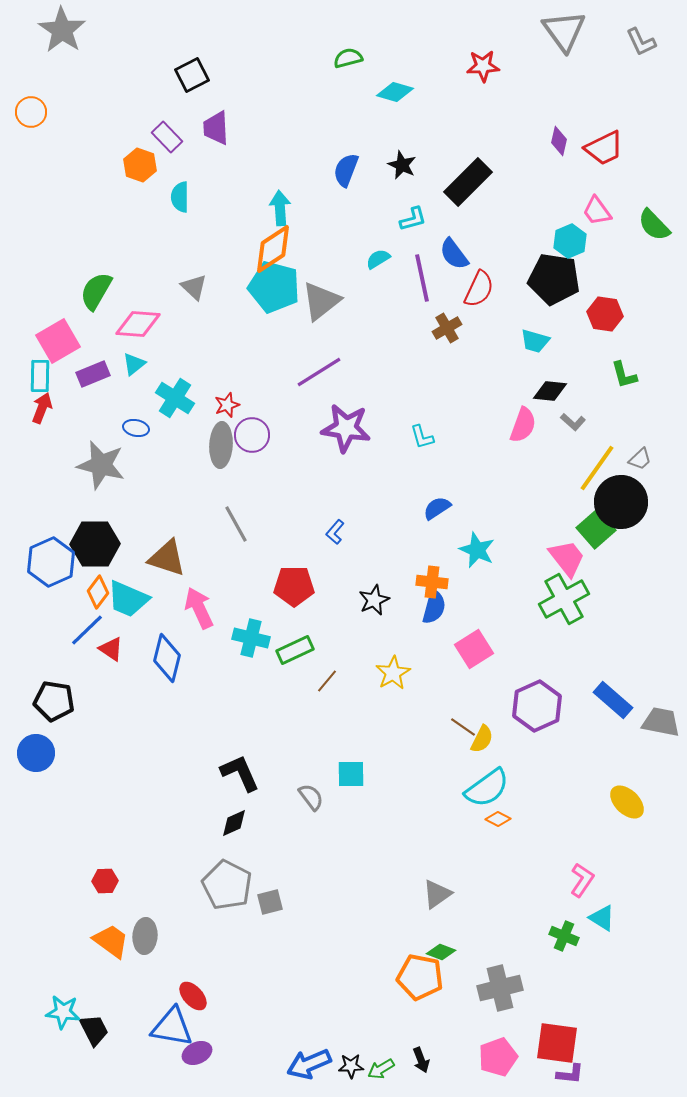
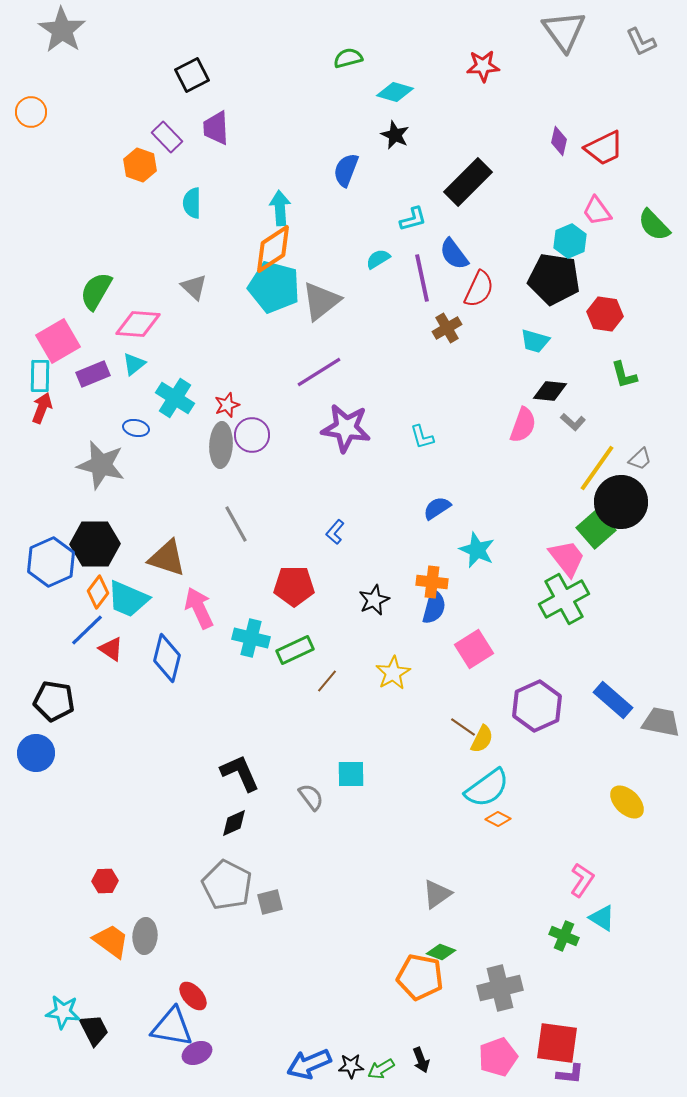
black star at (402, 165): moved 7 px left, 30 px up
cyan semicircle at (180, 197): moved 12 px right, 6 px down
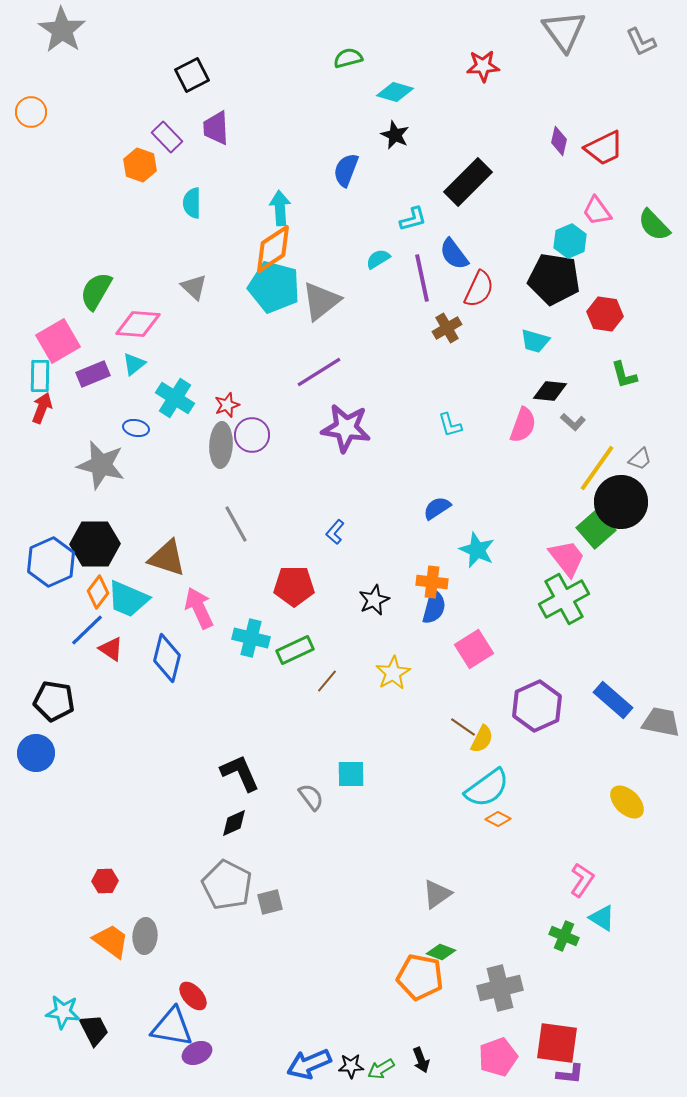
cyan L-shape at (422, 437): moved 28 px right, 12 px up
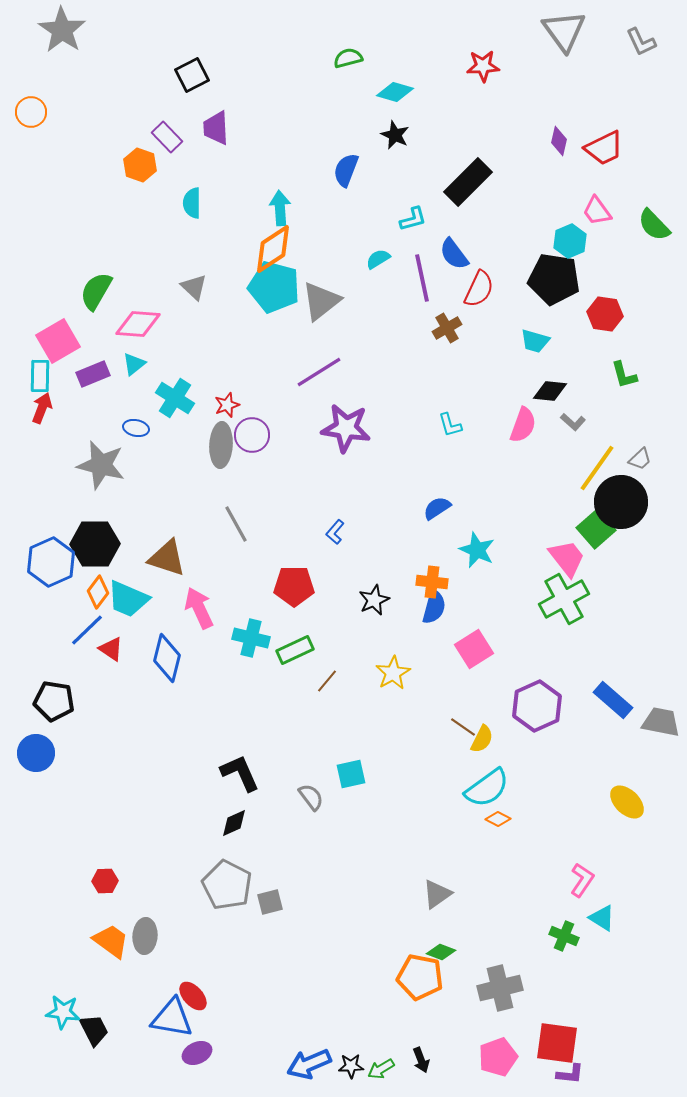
cyan square at (351, 774): rotated 12 degrees counterclockwise
blue triangle at (172, 1027): moved 9 px up
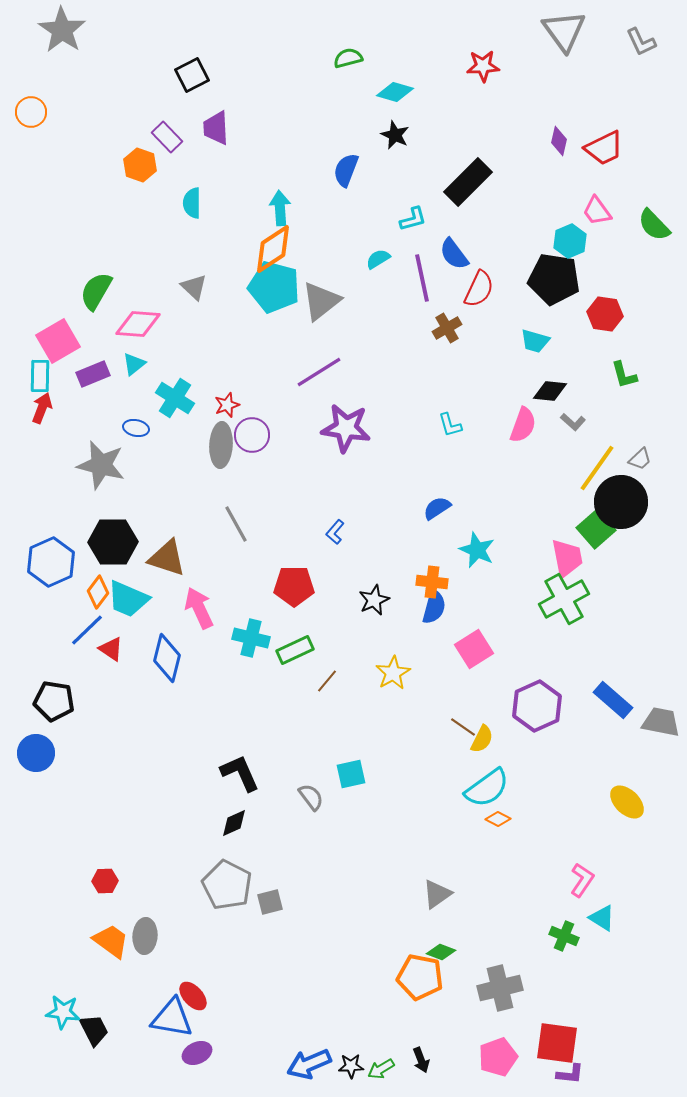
black hexagon at (95, 544): moved 18 px right, 2 px up
pink trapezoid at (567, 558): rotated 27 degrees clockwise
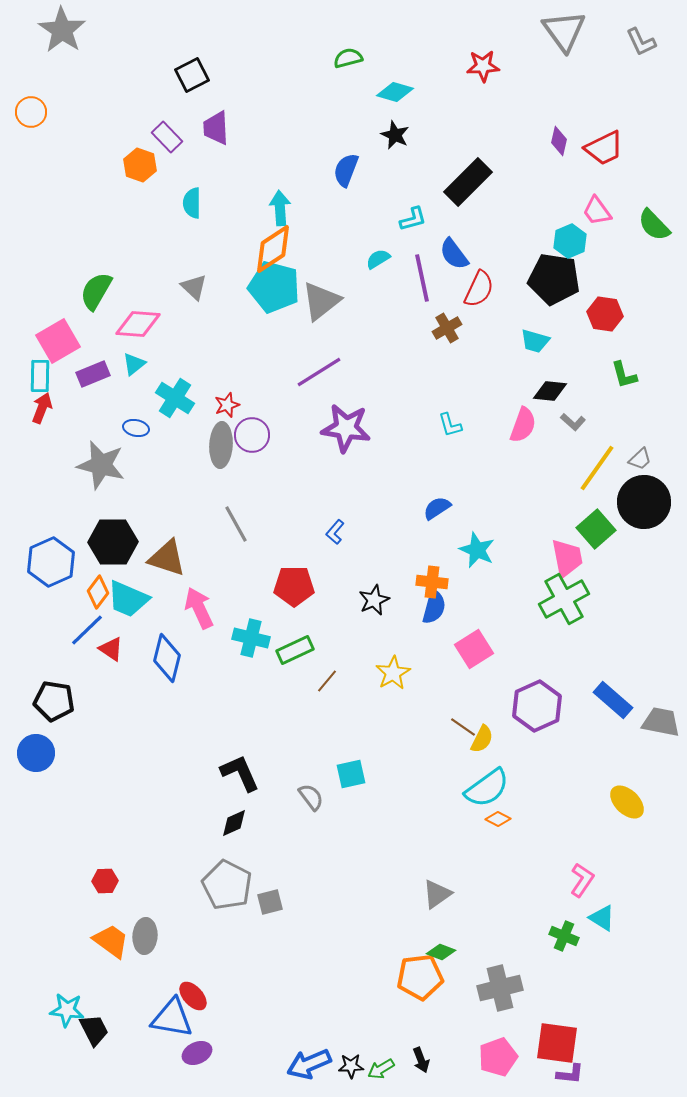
black circle at (621, 502): moved 23 px right
orange pentagon at (420, 977): rotated 18 degrees counterclockwise
cyan star at (63, 1012): moved 4 px right, 2 px up
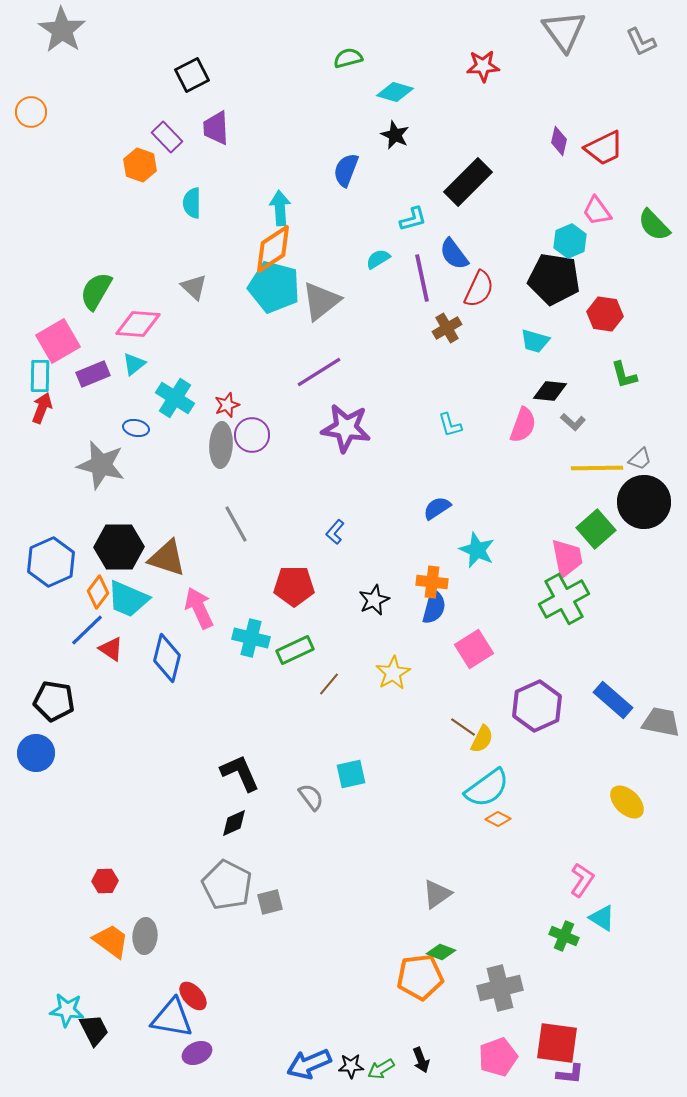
yellow line at (597, 468): rotated 54 degrees clockwise
black hexagon at (113, 542): moved 6 px right, 5 px down
brown line at (327, 681): moved 2 px right, 3 px down
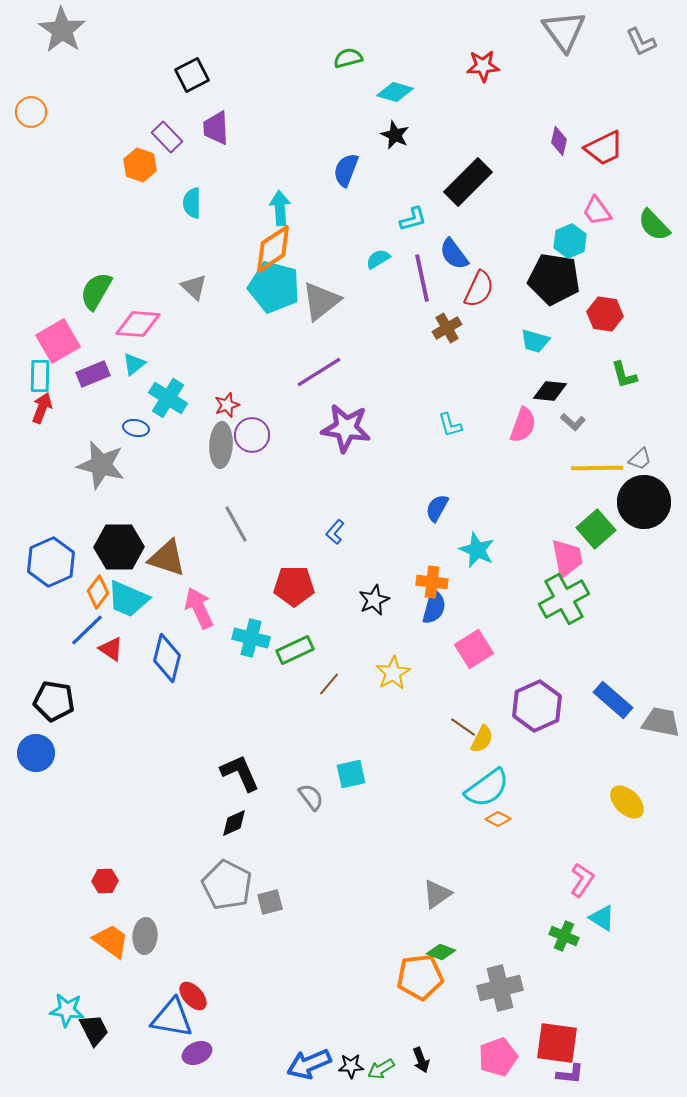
cyan cross at (175, 398): moved 7 px left
blue semicircle at (437, 508): rotated 28 degrees counterclockwise
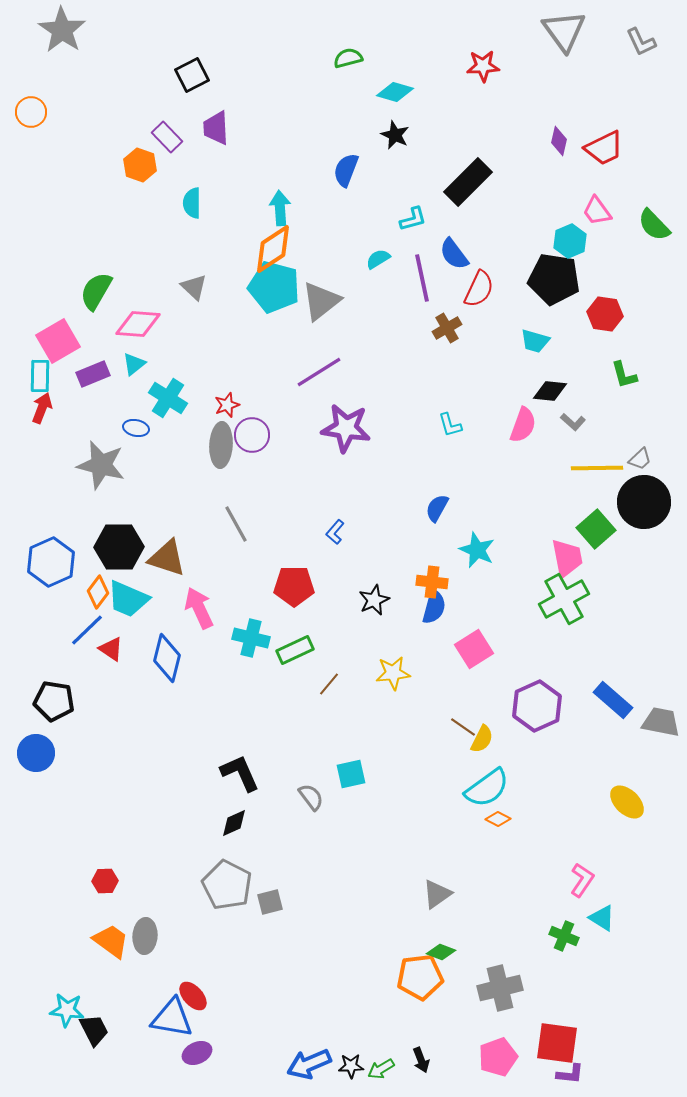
yellow star at (393, 673): rotated 24 degrees clockwise
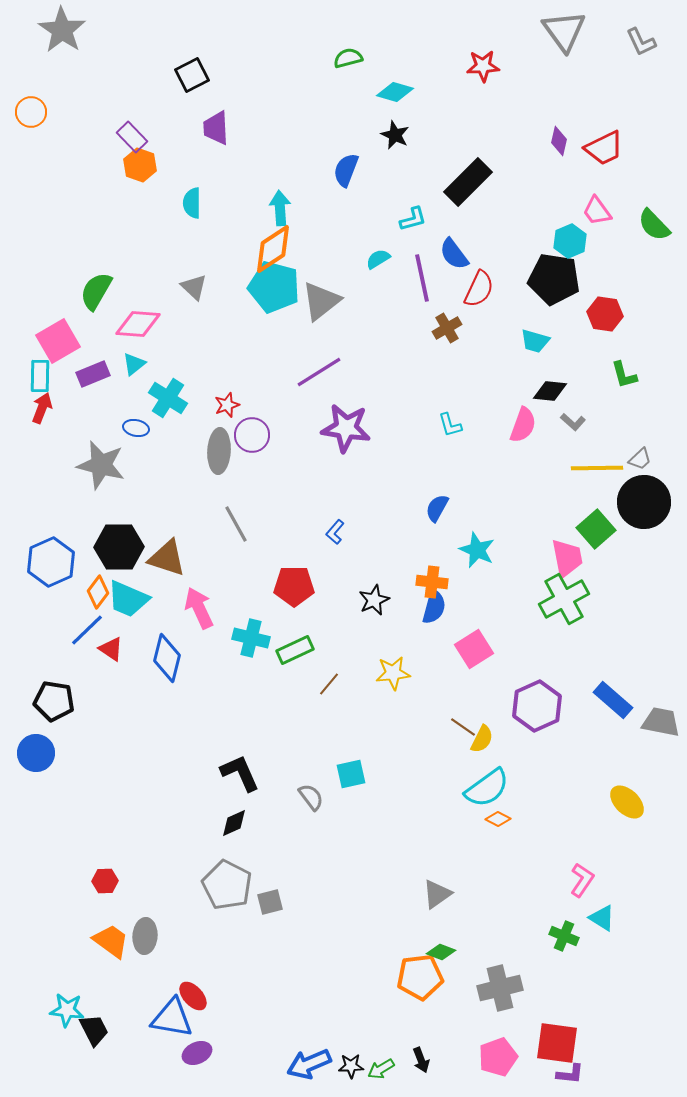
purple rectangle at (167, 137): moved 35 px left
gray ellipse at (221, 445): moved 2 px left, 6 px down
